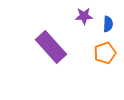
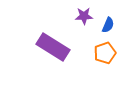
blue semicircle: moved 1 px down; rotated 21 degrees clockwise
purple rectangle: moved 2 px right; rotated 16 degrees counterclockwise
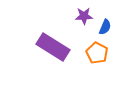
blue semicircle: moved 3 px left, 2 px down
orange pentagon: moved 8 px left; rotated 25 degrees counterclockwise
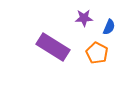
purple star: moved 2 px down
blue semicircle: moved 4 px right
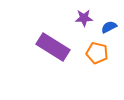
blue semicircle: rotated 140 degrees counterclockwise
orange pentagon: rotated 15 degrees counterclockwise
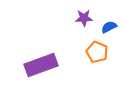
purple rectangle: moved 12 px left, 18 px down; rotated 52 degrees counterclockwise
orange pentagon: moved 1 px up; rotated 10 degrees clockwise
